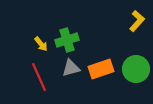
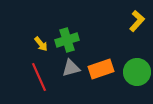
green circle: moved 1 px right, 3 px down
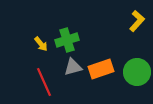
gray triangle: moved 2 px right, 1 px up
red line: moved 5 px right, 5 px down
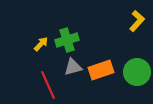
yellow arrow: rotated 98 degrees counterclockwise
orange rectangle: moved 1 px down
red line: moved 4 px right, 3 px down
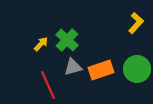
yellow L-shape: moved 1 px left, 2 px down
green cross: rotated 30 degrees counterclockwise
green circle: moved 3 px up
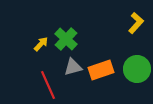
green cross: moved 1 px left, 1 px up
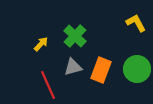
yellow L-shape: rotated 70 degrees counterclockwise
green cross: moved 9 px right, 3 px up
orange rectangle: rotated 50 degrees counterclockwise
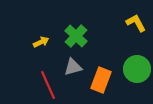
green cross: moved 1 px right
yellow arrow: moved 2 px up; rotated 21 degrees clockwise
orange rectangle: moved 10 px down
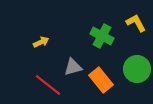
green cross: moved 26 px right; rotated 15 degrees counterclockwise
orange rectangle: rotated 60 degrees counterclockwise
red line: rotated 28 degrees counterclockwise
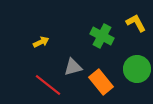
orange rectangle: moved 2 px down
